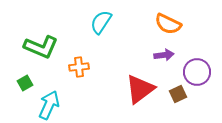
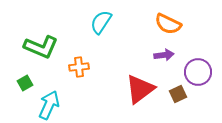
purple circle: moved 1 px right
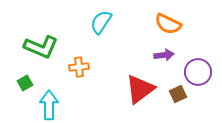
cyan arrow: rotated 24 degrees counterclockwise
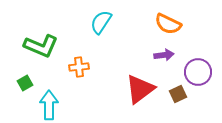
green L-shape: moved 1 px up
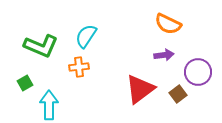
cyan semicircle: moved 15 px left, 14 px down
brown square: rotated 12 degrees counterclockwise
